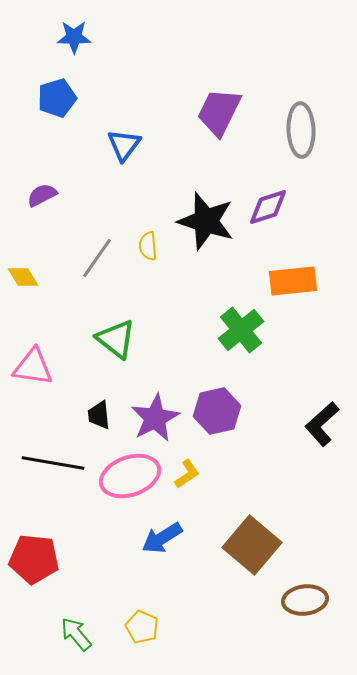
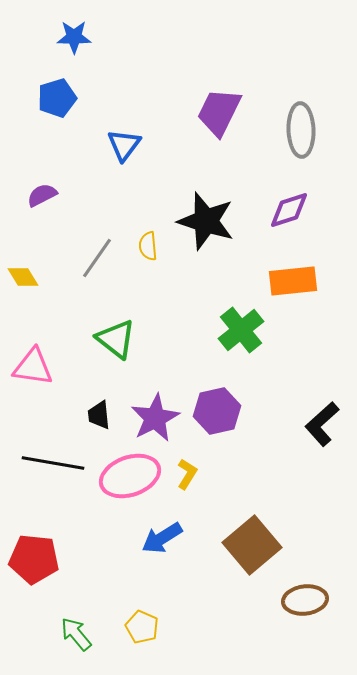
purple diamond: moved 21 px right, 3 px down
yellow L-shape: rotated 24 degrees counterclockwise
brown square: rotated 10 degrees clockwise
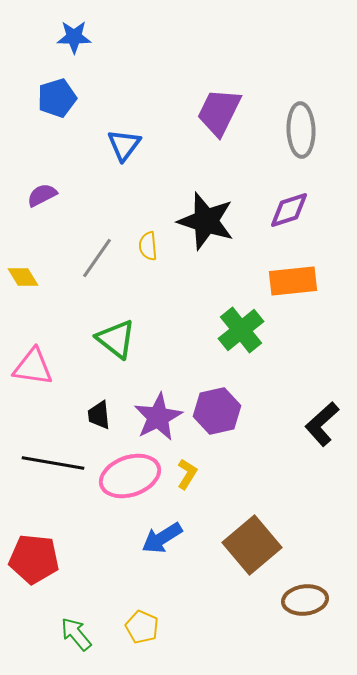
purple star: moved 3 px right, 1 px up
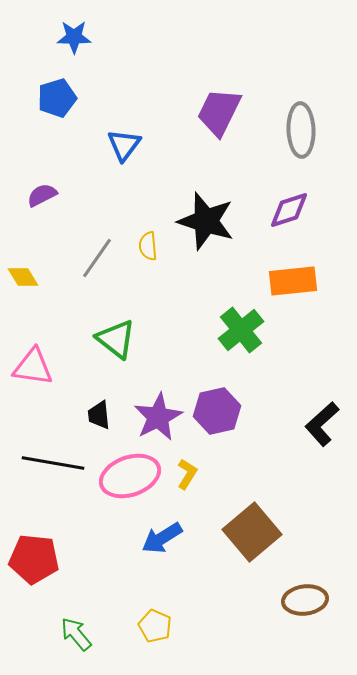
brown square: moved 13 px up
yellow pentagon: moved 13 px right, 1 px up
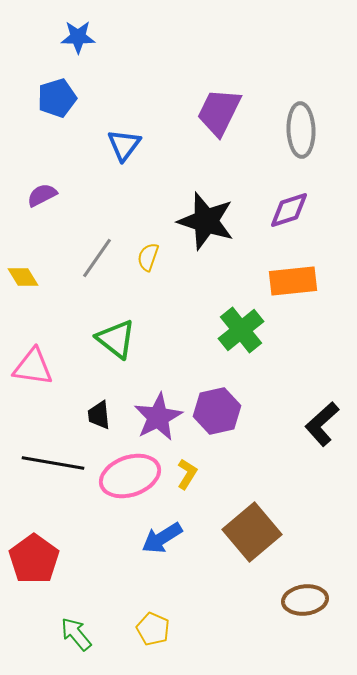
blue star: moved 4 px right
yellow semicircle: moved 11 px down; rotated 24 degrees clockwise
red pentagon: rotated 30 degrees clockwise
yellow pentagon: moved 2 px left, 3 px down
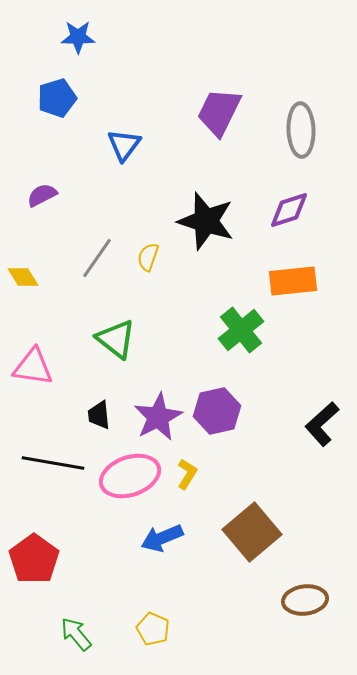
blue arrow: rotated 9 degrees clockwise
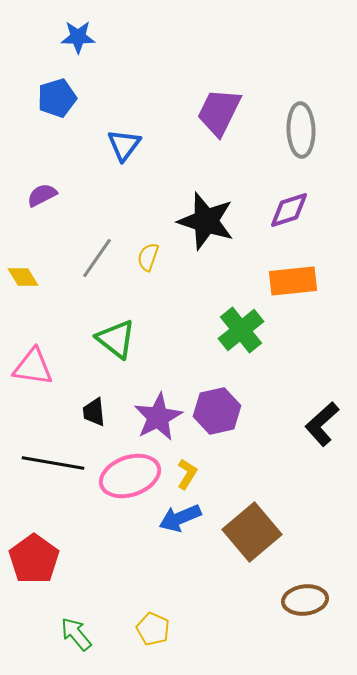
black trapezoid: moved 5 px left, 3 px up
blue arrow: moved 18 px right, 20 px up
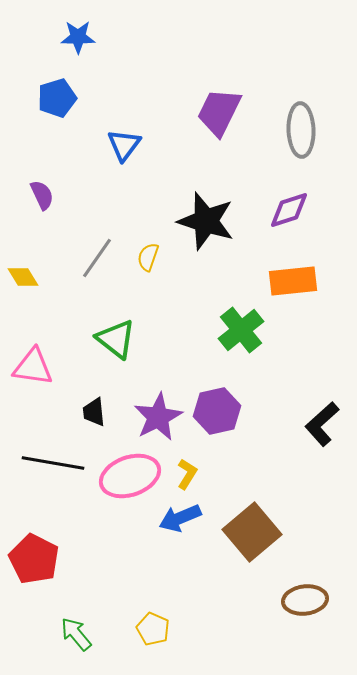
purple semicircle: rotated 92 degrees clockwise
red pentagon: rotated 9 degrees counterclockwise
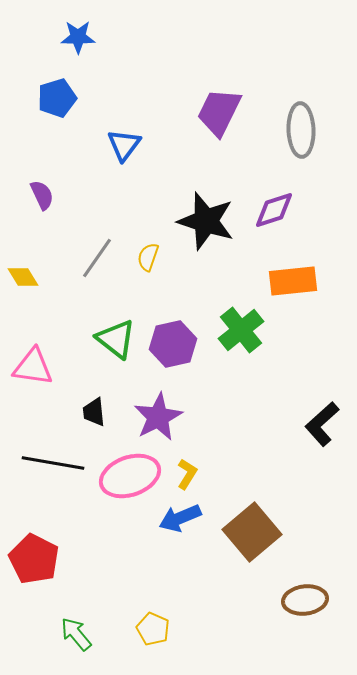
purple diamond: moved 15 px left
purple hexagon: moved 44 px left, 67 px up
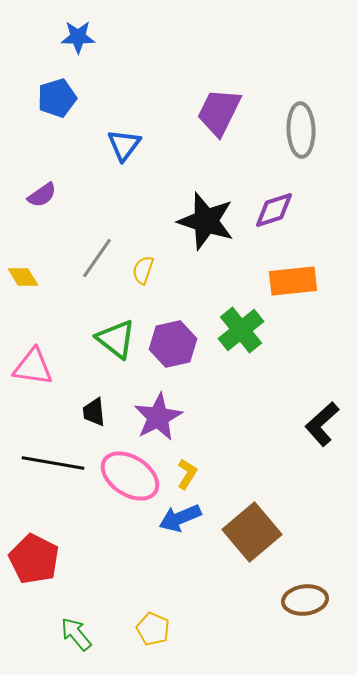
purple semicircle: rotated 80 degrees clockwise
yellow semicircle: moved 5 px left, 13 px down
pink ellipse: rotated 52 degrees clockwise
